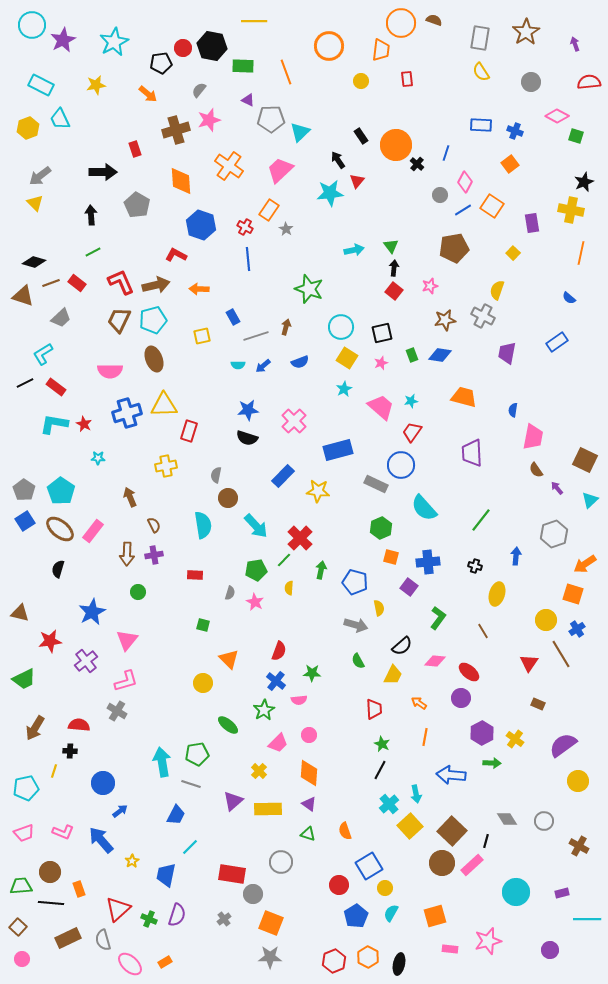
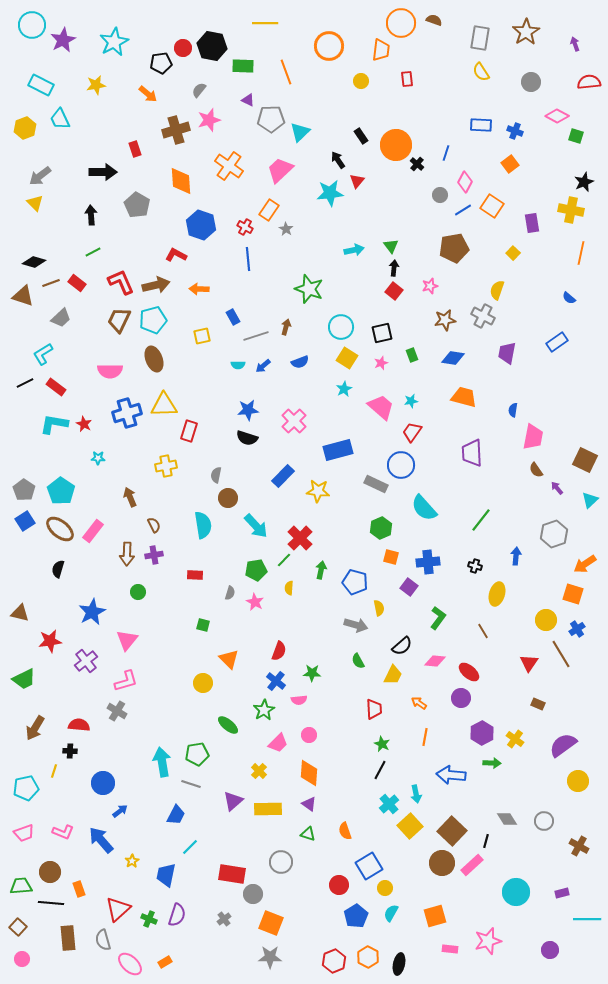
yellow line at (254, 21): moved 11 px right, 2 px down
yellow hexagon at (28, 128): moved 3 px left
blue diamond at (440, 355): moved 13 px right, 3 px down
brown rectangle at (68, 938): rotated 70 degrees counterclockwise
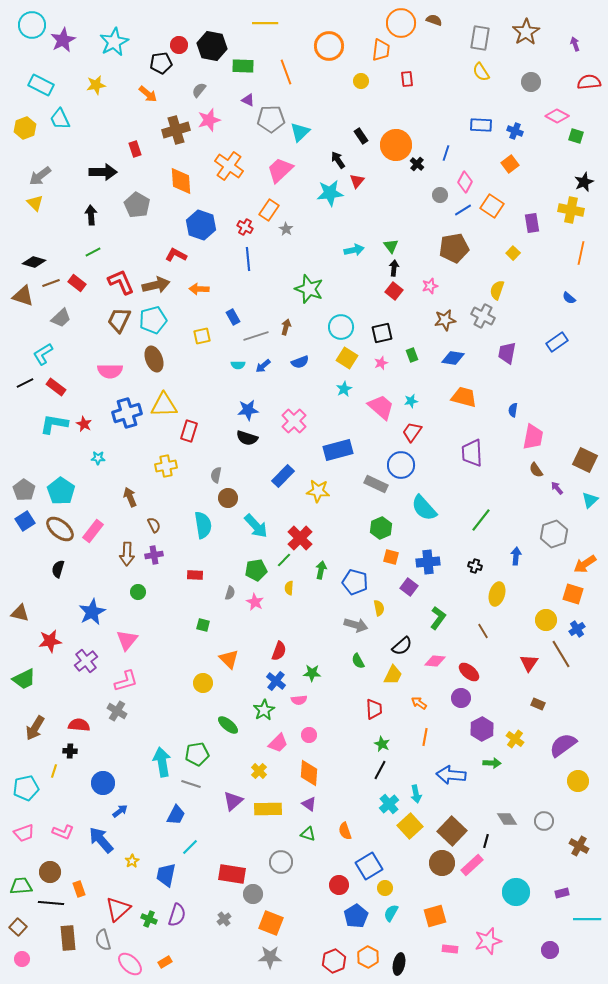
red circle at (183, 48): moved 4 px left, 3 px up
purple hexagon at (482, 733): moved 4 px up
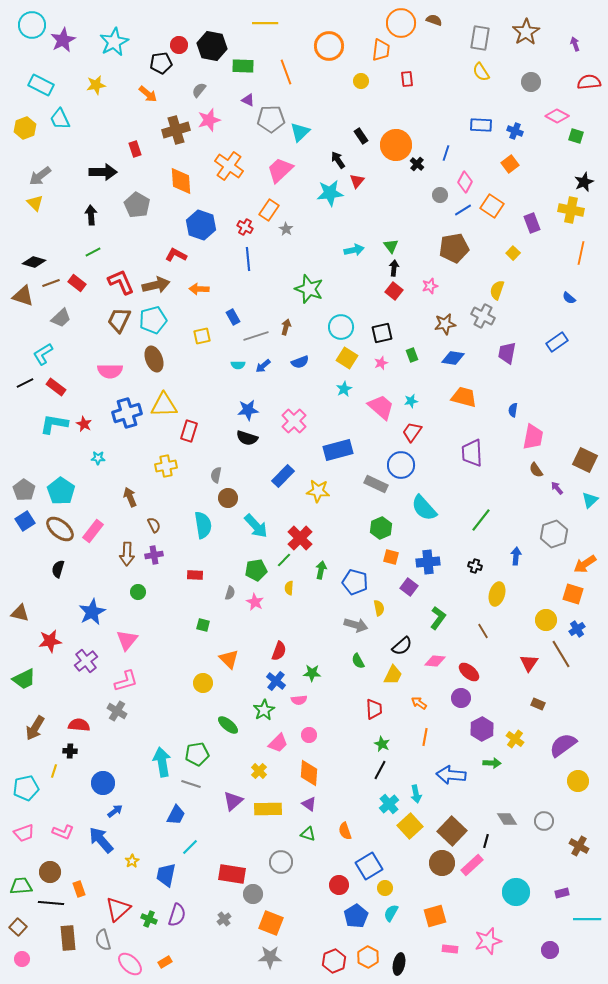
purple rectangle at (532, 223): rotated 12 degrees counterclockwise
brown star at (445, 320): moved 4 px down
blue arrow at (120, 811): moved 5 px left
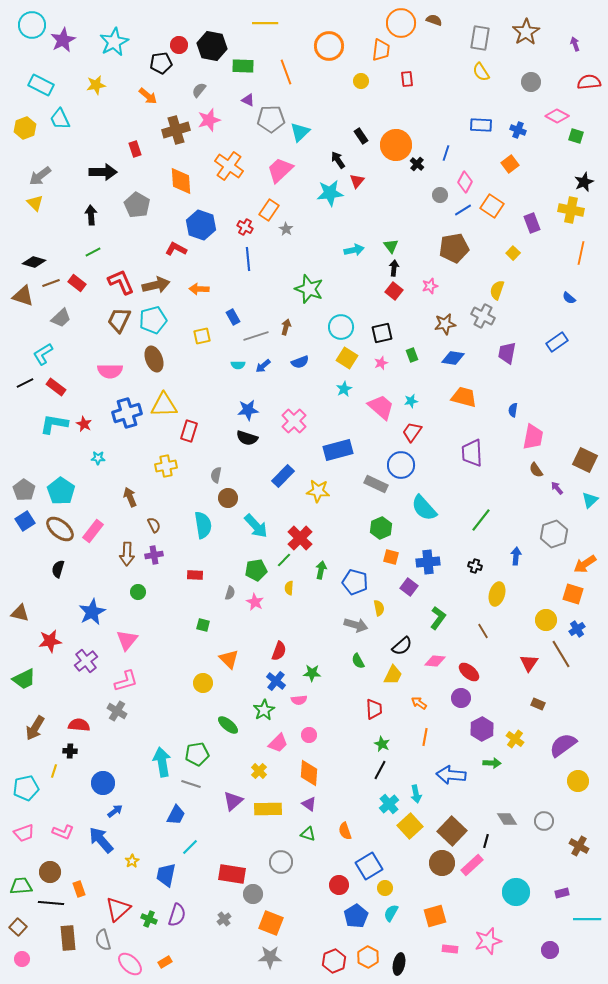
orange arrow at (148, 94): moved 2 px down
blue cross at (515, 131): moved 3 px right, 1 px up
red L-shape at (176, 255): moved 6 px up
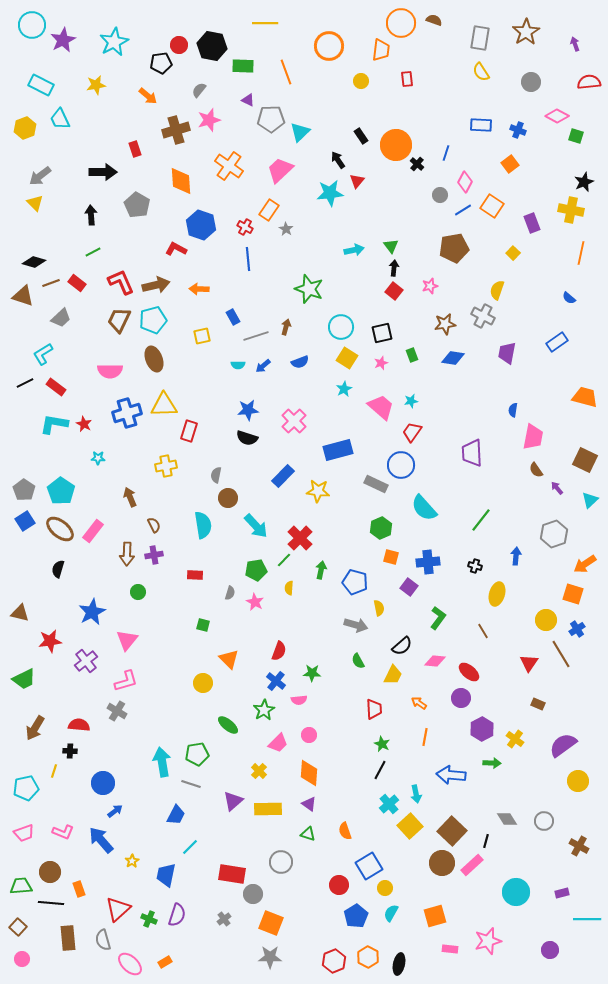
orange trapezoid at (464, 397): moved 121 px right
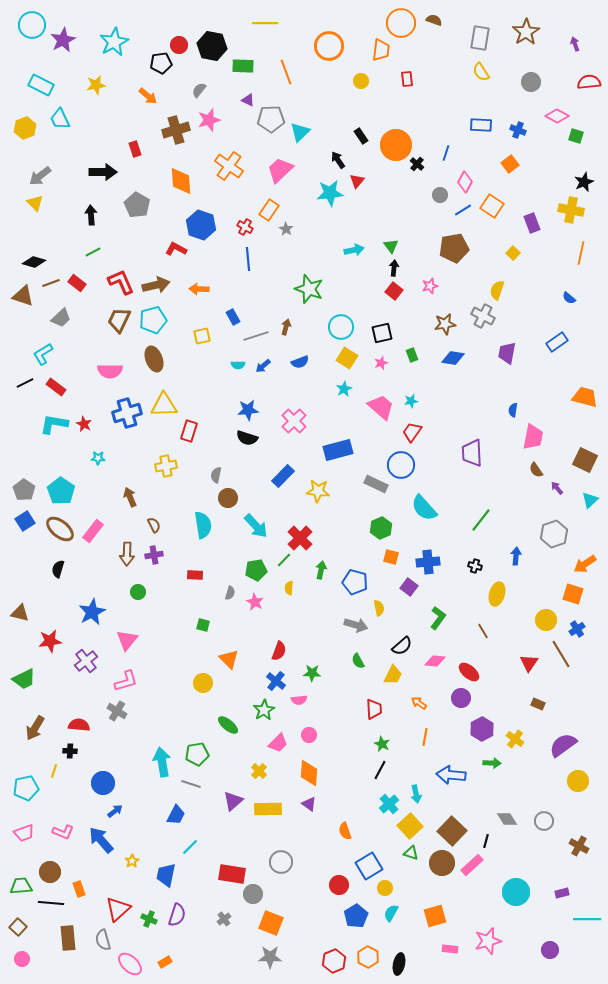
green triangle at (308, 834): moved 103 px right, 19 px down
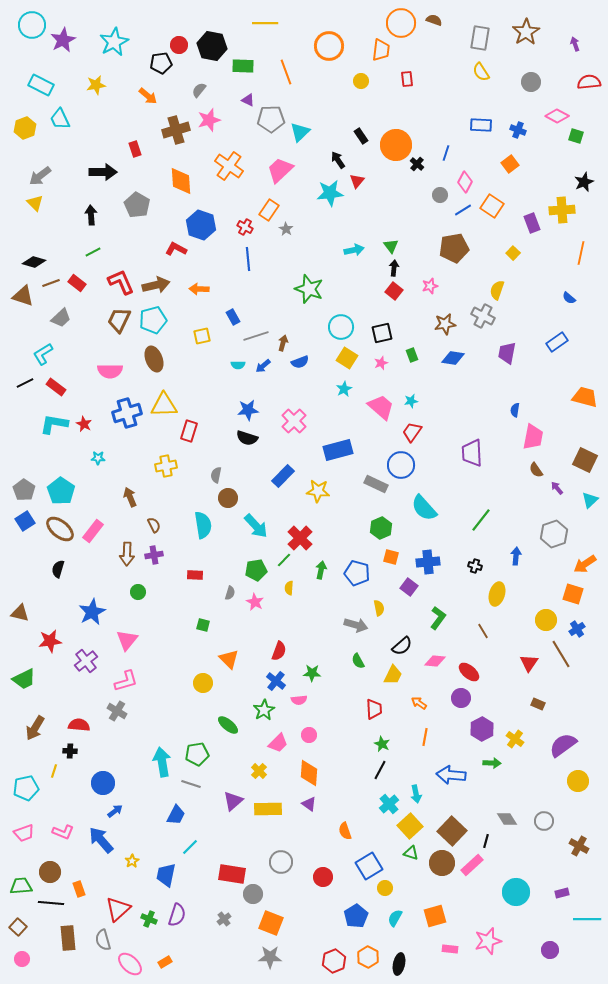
yellow cross at (571, 210): moved 9 px left; rotated 15 degrees counterclockwise
brown arrow at (286, 327): moved 3 px left, 16 px down
blue semicircle at (513, 410): moved 2 px right
blue pentagon at (355, 582): moved 2 px right, 9 px up
red circle at (339, 885): moved 16 px left, 8 px up
cyan semicircle at (391, 913): moved 4 px right, 5 px down
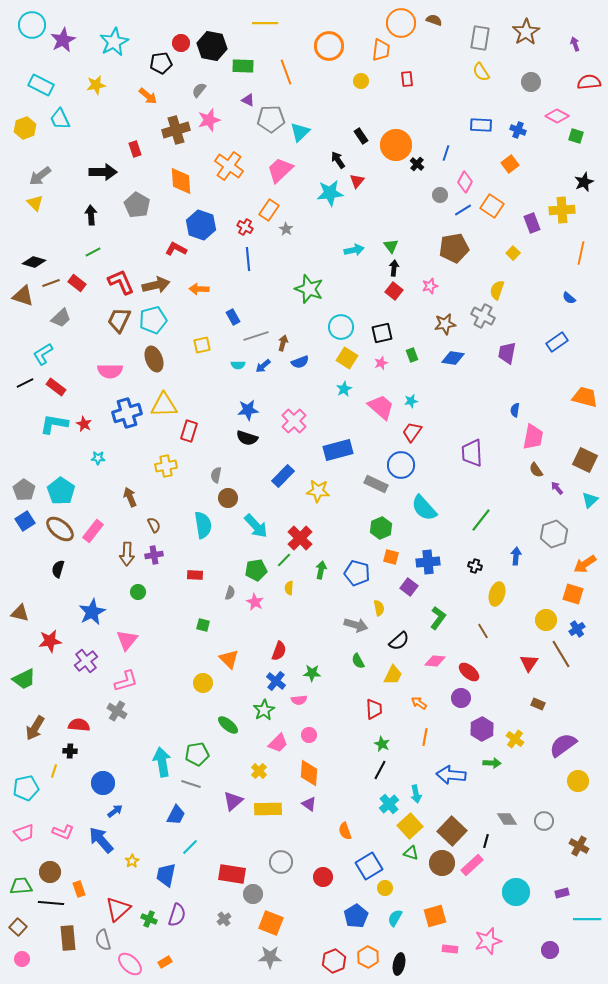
red circle at (179, 45): moved 2 px right, 2 px up
yellow square at (202, 336): moved 9 px down
black semicircle at (402, 646): moved 3 px left, 5 px up
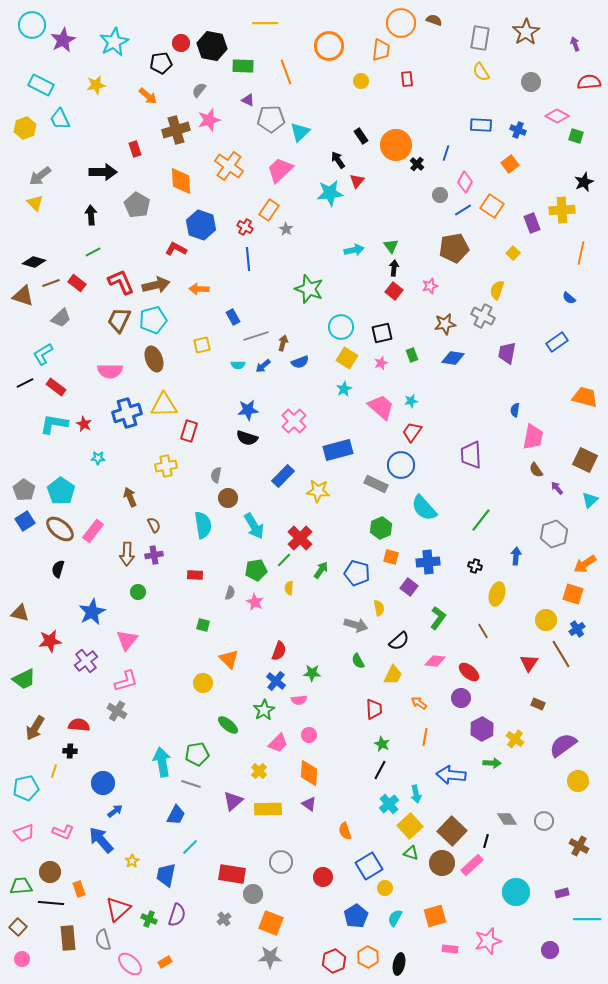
purple trapezoid at (472, 453): moved 1 px left, 2 px down
cyan arrow at (256, 526): moved 2 px left; rotated 12 degrees clockwise
green arrow at (321, 570): rotated 24 degrees clockwise
